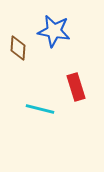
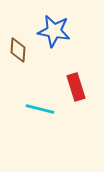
brown diamond: moved 2 px down
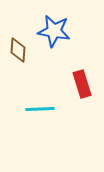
red rectangle: moved 6 px right, 3 px up
cyan line: rotated 16 degrees counterclockwise
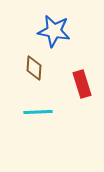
brown diamond: moved 16 px right, 18 px down
cyan line: moved 2 px left, 3 px down
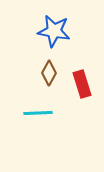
brown diamond: moved 15 px right, 5 px down; rotated 25 degrees clockwise
cyan line: moved 1 px down
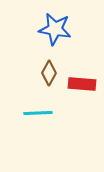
blue star: moved 1 px right, 2 px up
red rectangle: rotated 68 degrees counterclockwise
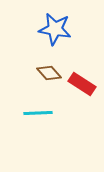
brown diamond: rotated 70 degrees counterclockwise
red rectangle: rotated 28 degrees clockwise
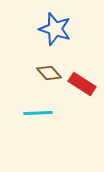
blue star: rotated 8 degrees clockwise
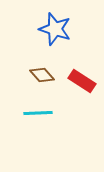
brown diamond: moved 7 px left, 2 px down
red rectangle: moved 3 px up
